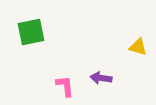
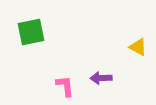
yellow triangle: rotated 12 degrees clockwise
purple arrow: rotated 10 degrees counterclockwise
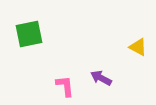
green square: moved 2 px left, 2 px down
purple arrow: rotated 30 degrees clockwise
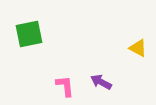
yellow triangle: moved 1 px down
purple arrow: moved 4 px down
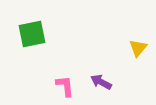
green square: moved 3 px right
yellow triangle: rotated 42 degrees clockwise
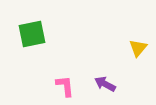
purple arrow: moved 4 px right, 2 px down
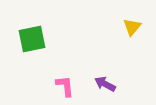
green square: moved 5 px down
yellow triangle: moved 6 px left, 21 px up
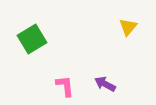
yellow triangle: moved 4 px left
green square: rotated 20 degrees counterclockwise
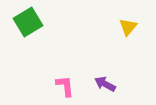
green square: moved 4 px left, 17 px up
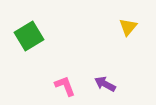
green square: moved 1 px right, 14 px down
pink L-shape: rotated 15 degrees counterclockwise
